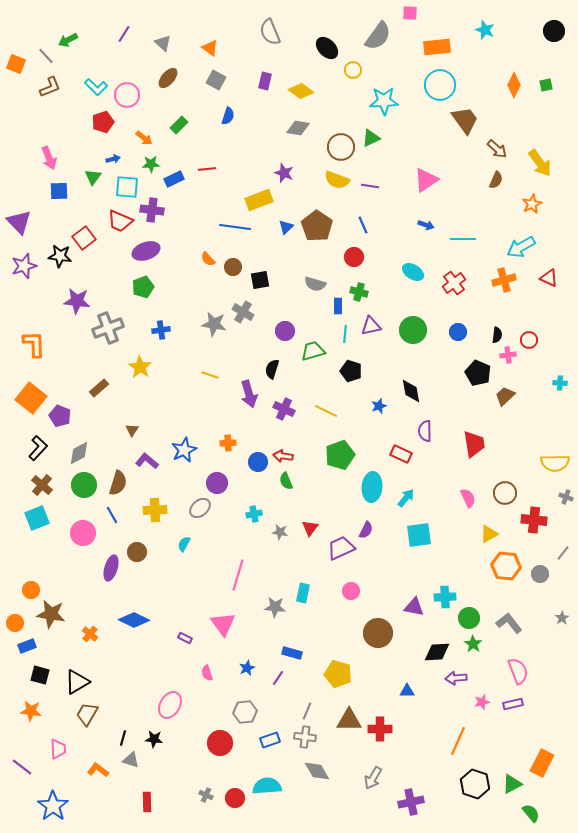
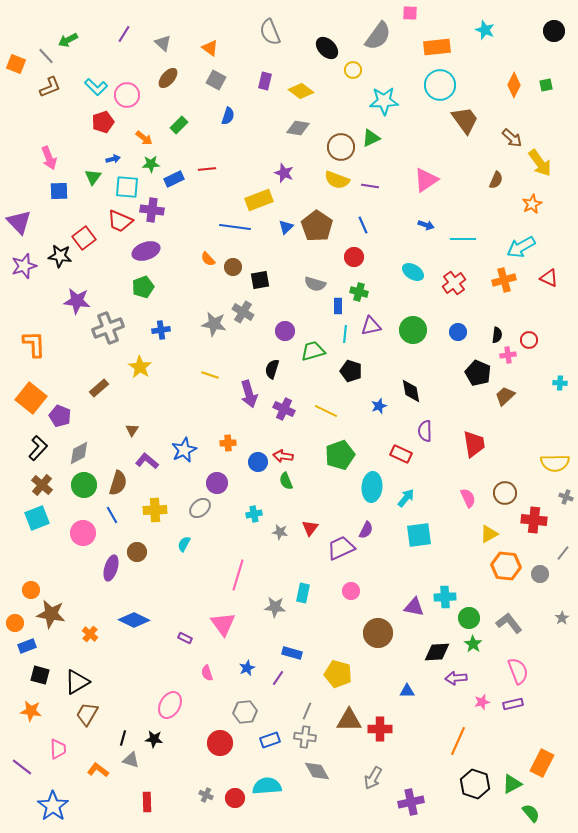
brown arrow at (497, 149): moved 15 px right, 11 px up
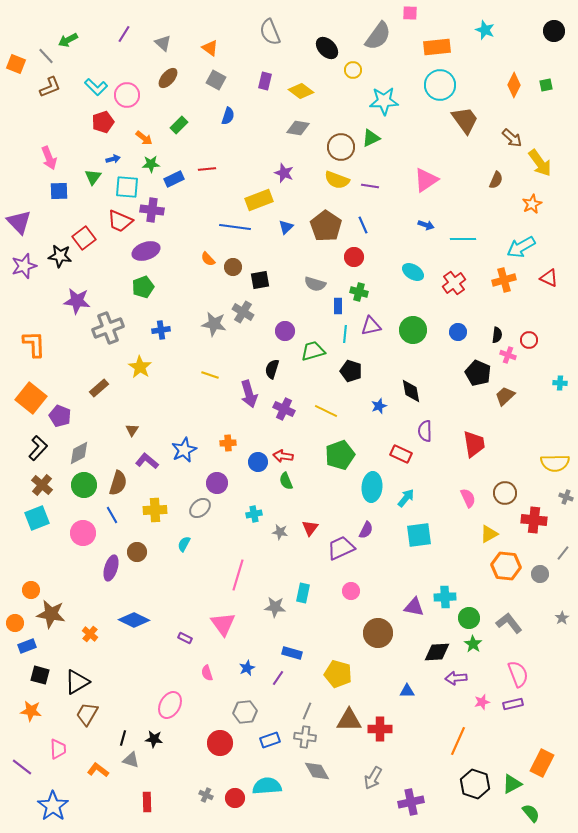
brown pentagon at (317, 226): moved 9 px right
pink cross at (508, 355): rotated 28 degrees clockwise
pink semicircle at (518, 671): moved 3 px down
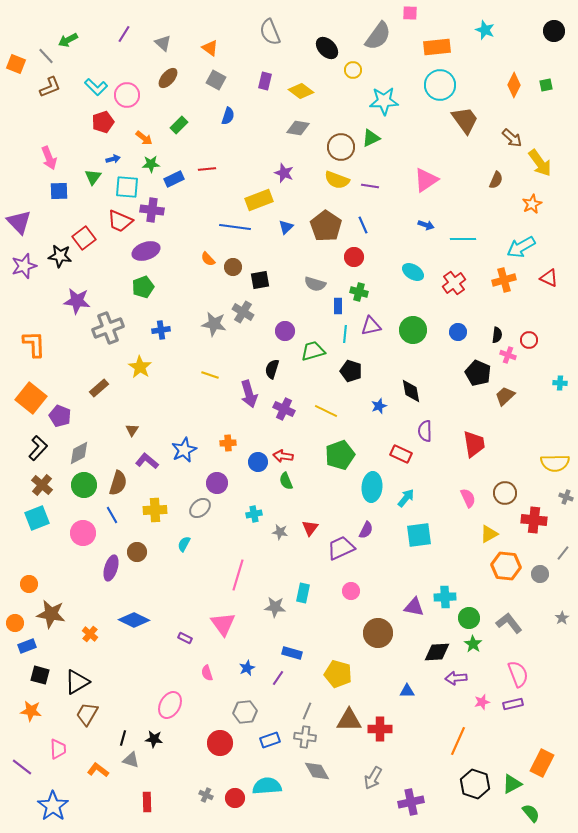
orange circle at (31, 590): moved 2 px left, 6 px up
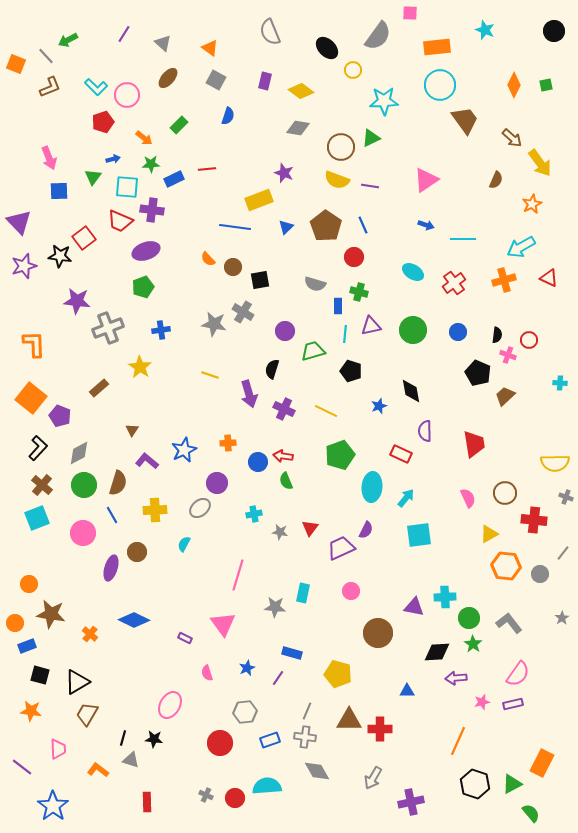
pink semicircle at (518, 674): rotated 56 degrees clockwise
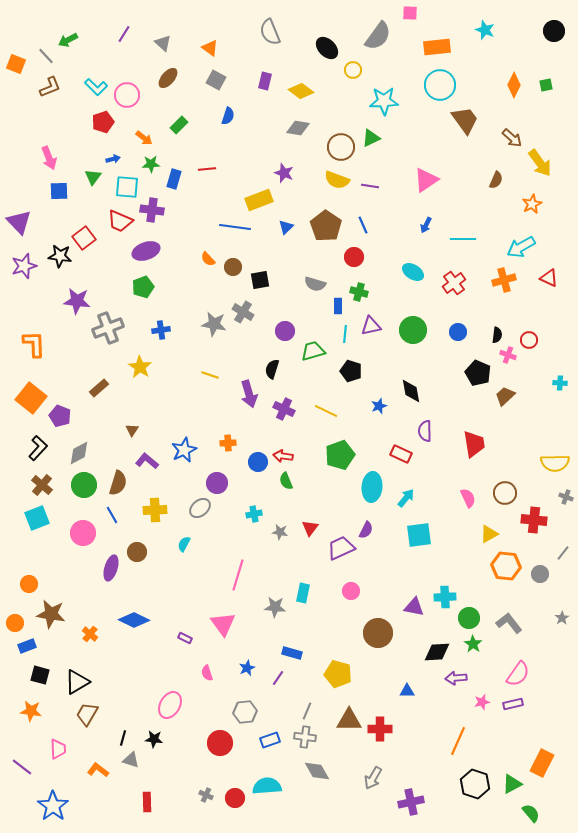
blue rectangle at (174, 179): rotated 48 degrees counterclockwise
blue arrow at (426, 225): rotated 98 degrees clockwise
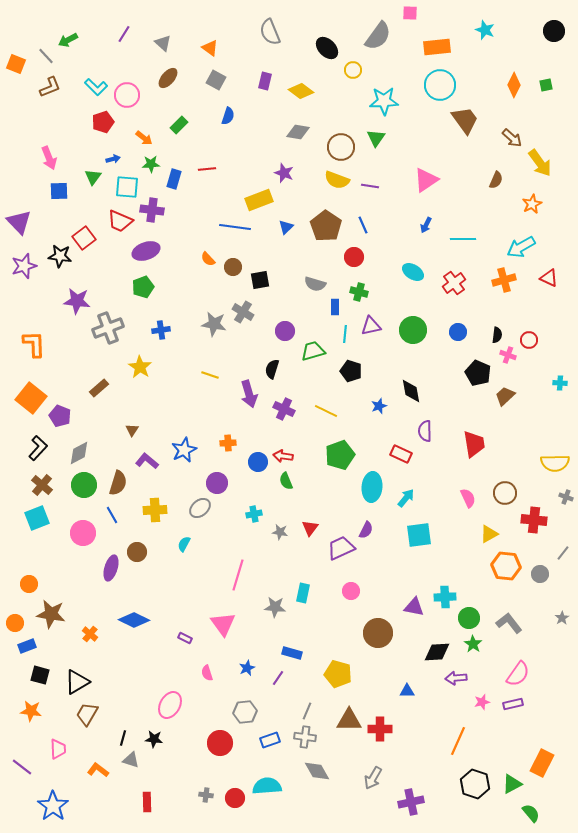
gray diamond at (298, 128): moved 4 px down
green triangle at (371, 138): moved 5 px right; rotated 30 degrees counterclockwise
blue rectangle at (338, 306): moved 3 px left, 1 px down
gray cross at (206, 795): rotated 16 degrees counterclockwise
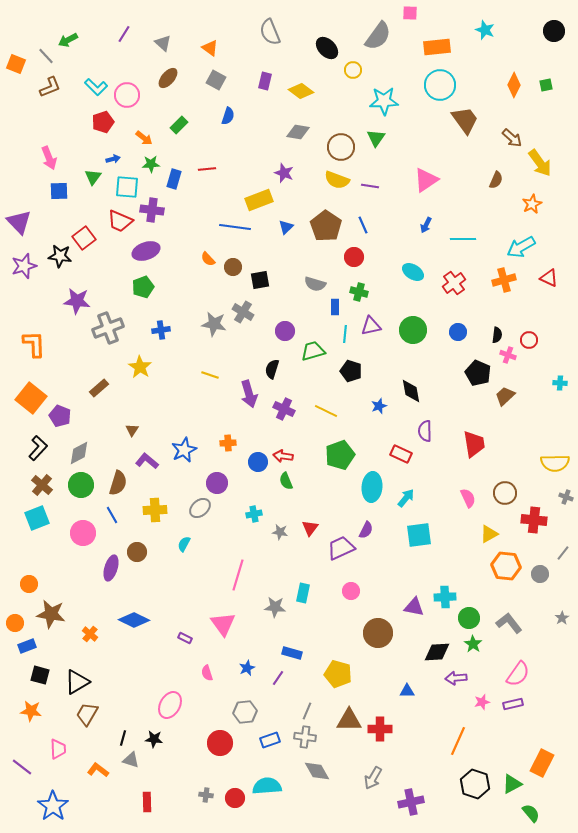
green circle at (84, 485): moved 3 px left
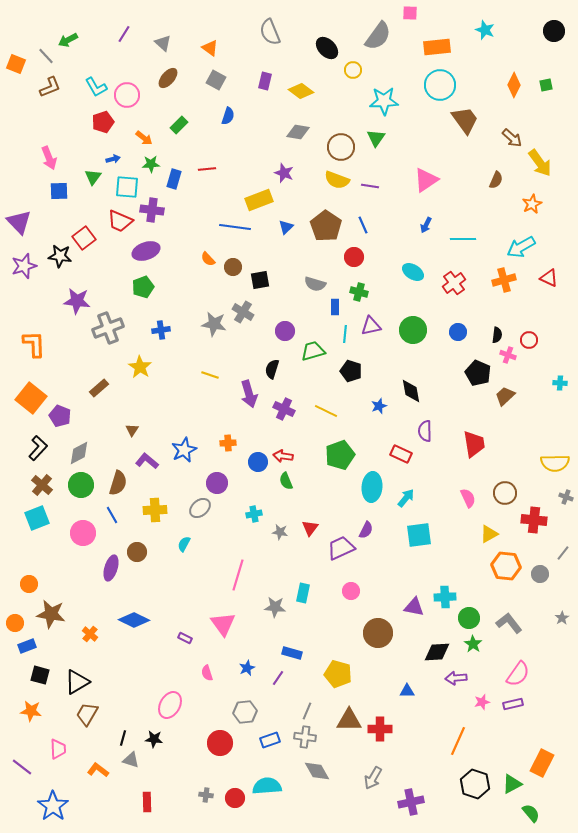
cyan L-shape at (96, 87): rotated 15 degrees clockwise
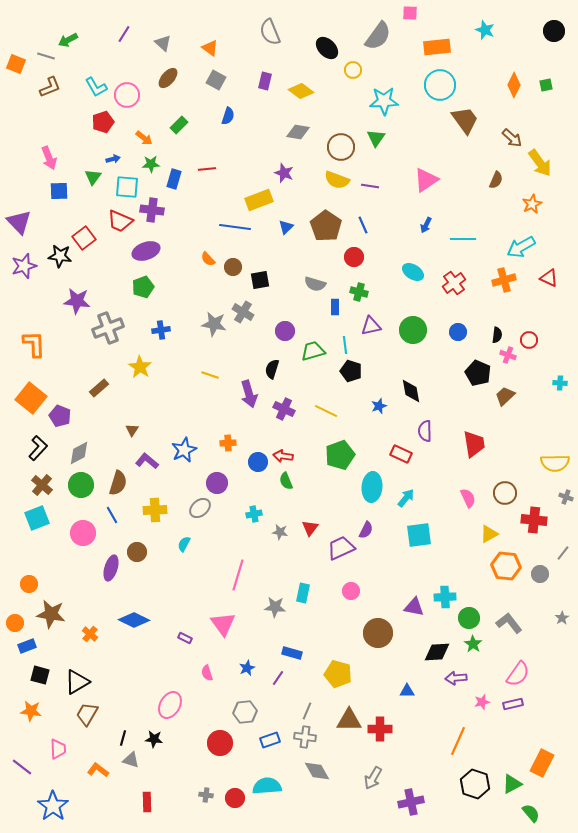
gray line at (46, 56): rotated 30 degrees counterclockwise
cyan line at (345, 334): moved 11 px down; rotated 12 degrees counterclockwise
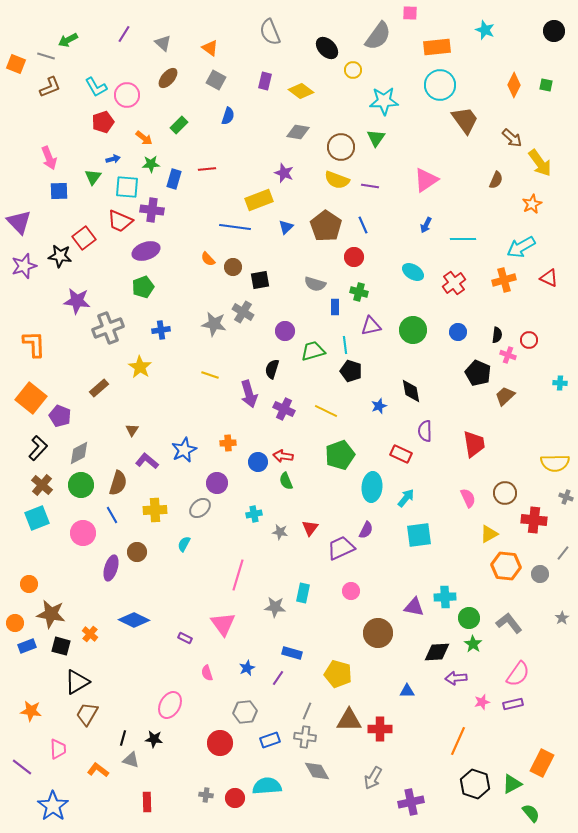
green square at (546, 85): rotated 24 degrees clockwise
black square at (40, 675): moved 21 px right, 29 px up
